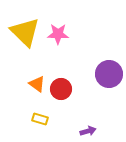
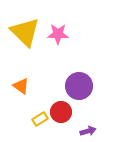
purple circle: moved 30 px left, 12 px down
orange triangle: moved 16 px left, 2 px down
red circle: moved 23 px down
yellow rectangle: rotated 49 degrees counterclockwise
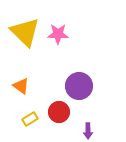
red circle: moved 2 px left
yellow rectangle: moved 10 px left
purple arrow: rotated 105 degrees clockwise
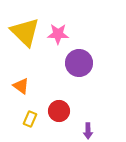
purple circle: moved 23 px up
red circle: moved 1 px up
yellow rectangle: rotated 35 degrees counterclockwise
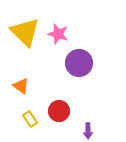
pink star: rotated 15 degrees clockwise
yellow rectangle: rotated 56 degrees counterclockwise
